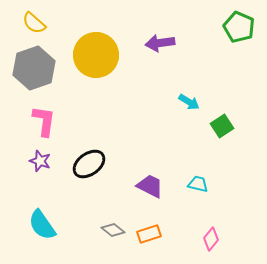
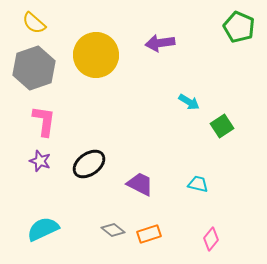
purple trapezoid: moved 10 px left, 2 px up
cyan semicircle: moved 1 px right, 4 px down; rotated 100 degrees clockwise
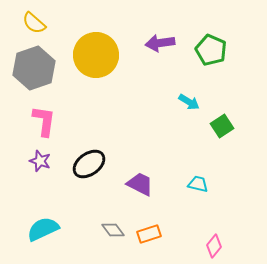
green pentagon: moved 28 px left, 23 px down
gray diamond: rotated 15 degrees clockwise
pink diamond: moved 3 px right, 7 px down
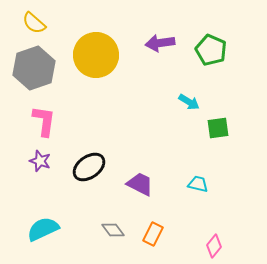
green square: moved 4 px left, 2 px down; rotated 25 degrees clockwise
black ellipse: moved 3 px down
orange rectangle: moved 4 px right; rotated 45 degrees counterclockwise
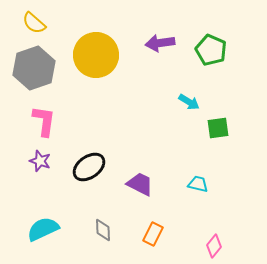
gray diamond: moved 10 px left; rotated 35 degrees clockwise
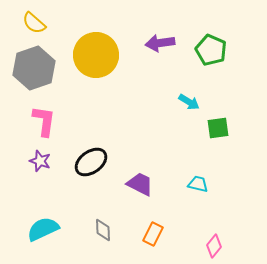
black ellipse: moved 2 px right, 5 px up
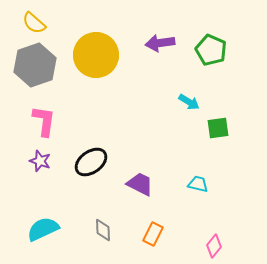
gray hexagon: moved 1 px right, 3 px up
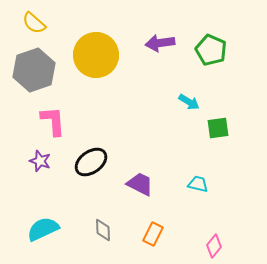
gray hexagon: moved 1 px left, 5 px down
pink L-shape: moved 9 px right; rotated 12 degrees counterclockwise
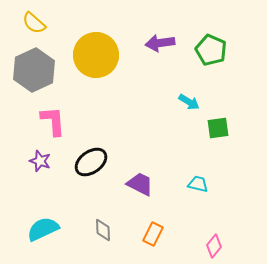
gray hexagon: rotated 6 degrees counterclockwise
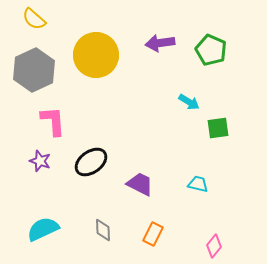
yellow semicircle: moved 4 px up
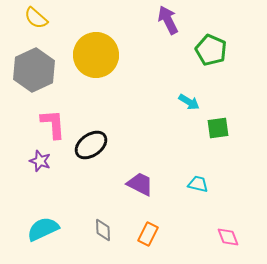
yellow semicircle: moved 2 px right, 1 px up
purple arrow: moved 8 px right, 23 px up; rotated 72 degrees clockwise
pink L-shape: moved 3 px down
black ellipse: moved 17 px up
orange rectangle: moved 5 px left
pink diamond: moved 14 px right, 9 px up; rotated 60 degrees counterclockwise
